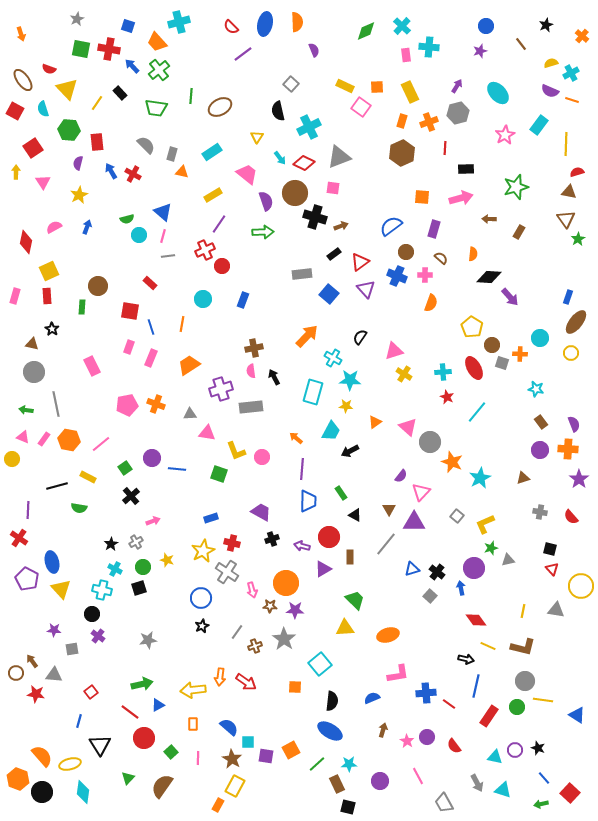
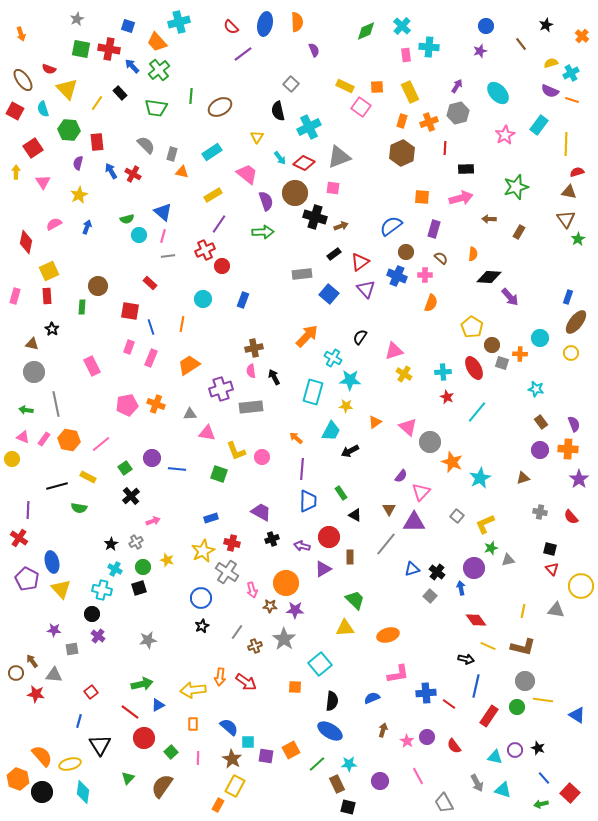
pink semicircle at (54, 227): moved 3 px up
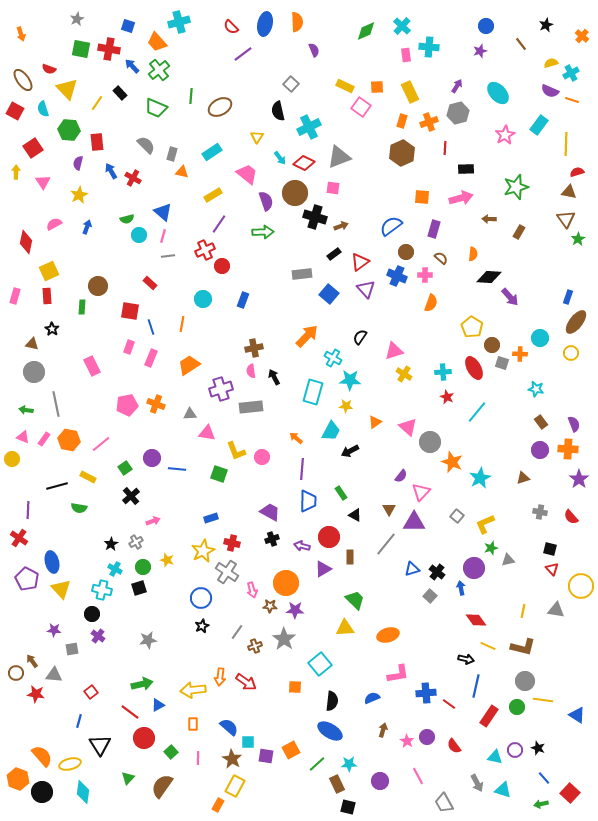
green trapezoid at (156, 108): rotated 15 degrees clockwise
red cross at (133, 174): moved 4 px down
purple trapezoid at (261, 512): moved 9 px right
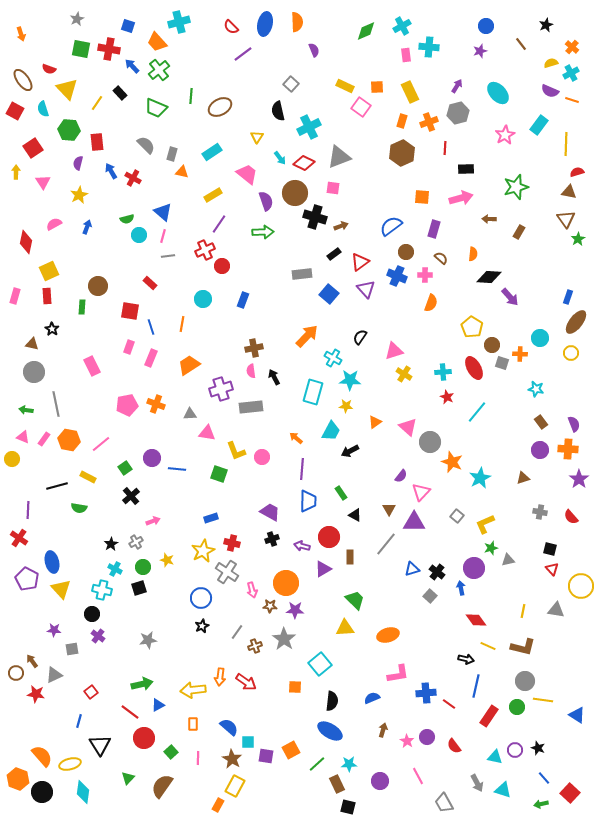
cyan cross at (402, 26): rotated 18 degrees clockwise
orange cross at (582, 36): moved 10 px left, 11 px down
gray triangle at (54, 675): rotated 30 degrees counterclockwise
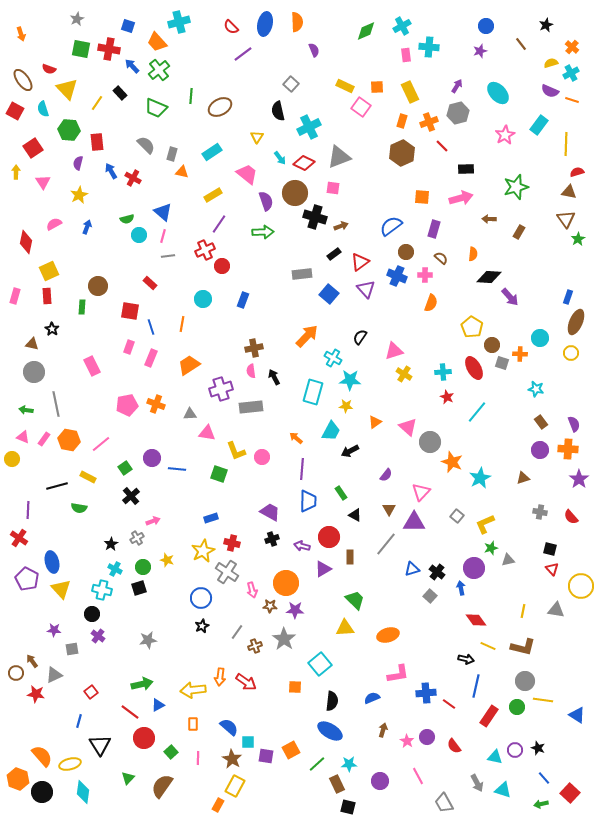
red line at (445, 148): moved 3 px left, 2 px up; rotated 48 degrees counterclockwise
brown ellipse at (576, 322): rotated 15 degrees counterclockwise
purple semicircle at (401, 476): moved 15 px left, 1 px up
gray cross at (136, 542): moved 1 px right, 4 px up
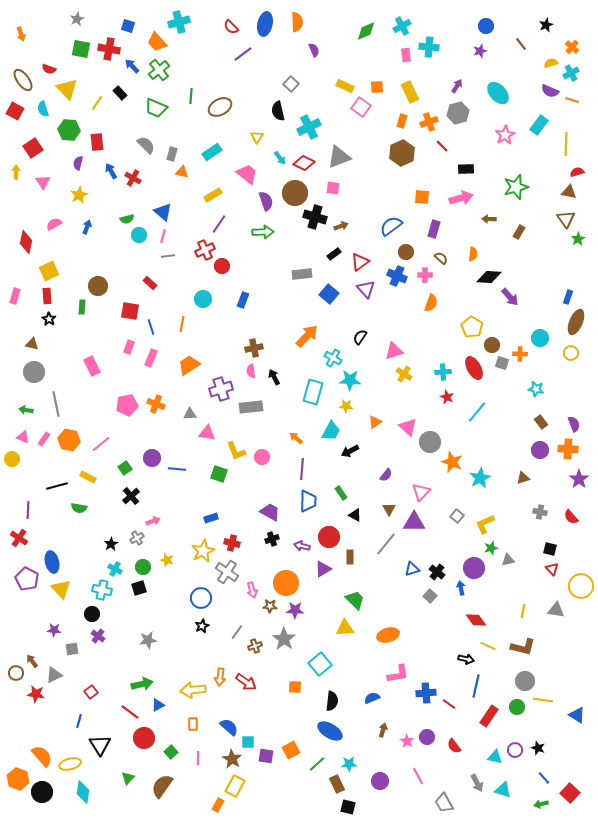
black star at (52, 329): moved 3 px left, 10 px up
